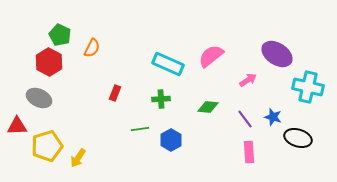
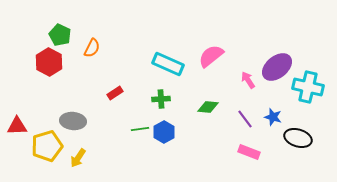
purple ellipse: moved 13 px down; rotated 72 degrees counterclockwise
pink arrow: rotated 90 degrees counterclockwise
red rectangle: rotated 35 degrees clockwise
gray ellipse: moved 34 px right, 23 px down; rotated 20 degrees counterclockwise
blue hexagon: moved 7 px left, 8 px up
pink rectangle: rotated 65 degrees counterclockwise
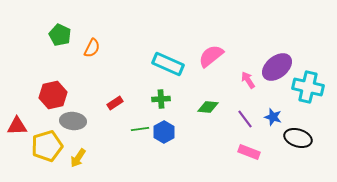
red hexagon: moved 4 px right, 33 px down; rotated 20 degrees clockwise
red rectangle: moved 10 px down
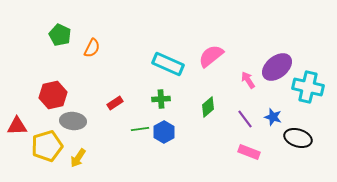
green diamond: rotated 45 degrees counterclockwise
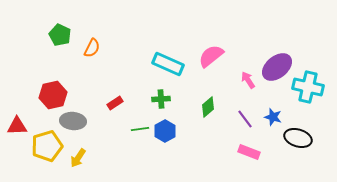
blue hexagon: moved 1 px right, 1 px up
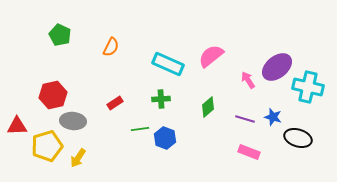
orange semicircle: moved 19 px right, 1 px up
purple line: rotated 36 degrees counterclockwise
blue hexagon: moved 7 px down; rotated 10 degrees counterclockwise
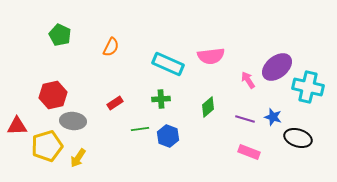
pink semicircle: rotated 148 degrees counterclockwise
blue hexagon: moved 3 px right, 2 px up
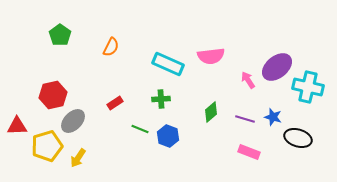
green pentagon: rotated 10 degrees clockwise
green diamond: moved 3 px right, 5 px down
gray ellipse: rotated 50 degrees counterclockwise
green line: rotated 30 degrees clockwise
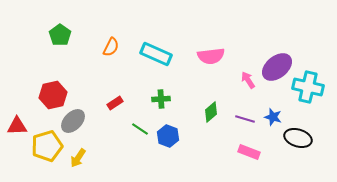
cyan rectangle: moved 12 px left, 10 px up
green line: rotated 12 degrees clockwise
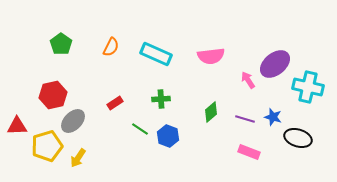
green pentagon: moved 1 px right, 9 px down
purple ellipse: moved 2 px left, 3 px up
